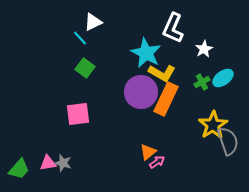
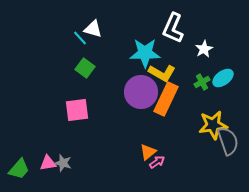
white triangle: moved 7 px down; rotated 42 degrees clockwise
cyan star: moved 1 px left; rotated 28 degrees counterclockwise
pink square: moved 1 px left, 4 px up
yellow star: rotated 24 degrees clockwise
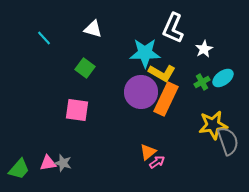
cyan line: moved 36 px left
pink square: rotated 15 degrees clockwise
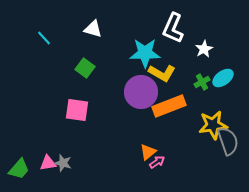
orange rectangle: moved 3 px right, 7 px down; rotated 44 degrees clockwise
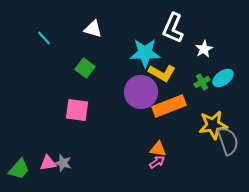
orange triangle: moved 10 px right, 3 px up; rotated 48 degrees clockwise
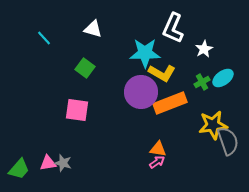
orange rectangle: moved 1 px right, 3 px up
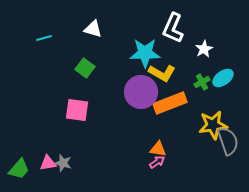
cyan line: rotated 63 degrees counterclockwise
